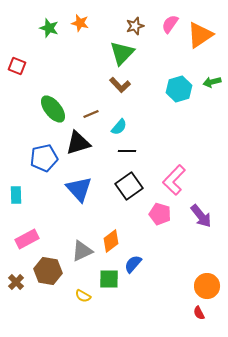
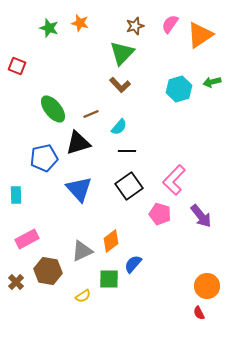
yellow semicircle: rotated 63 degrees counterclockwise
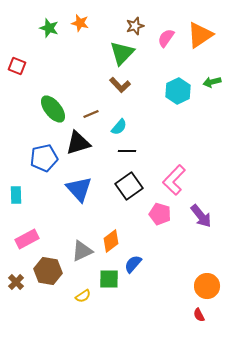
pink semicircle: moved 4 px left, 14 px down
cyan hexagon: moved 1 px left, 2 px down; rotated 10 degrees counterclockwise
red semicircle: moved 2 px down
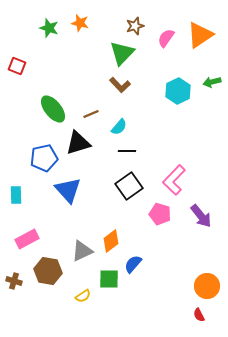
blue triangle: moved 11 px left, 1 px down
brown cross: moved 2 px left, 1 px up; rotated 28 degrees counterclockwise
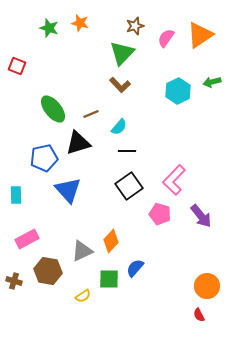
orange diamond: rotated 10 degrees counterclockwise
blue semicircle: moved 2 px right, 4 px down
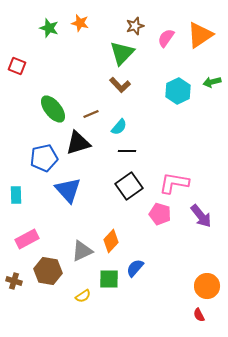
pink L-shape: moved 3 px down; rotated 56 degrees clockwise
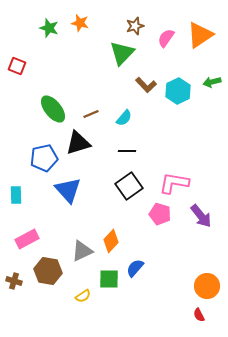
brown L-shape: moved 26 px right
cyan semicircle: moved 5 px right, 9 px up
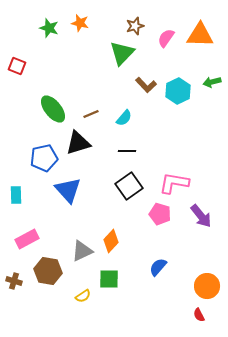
orange triangle: rotated 36 degrees clockwise
blue semicircle: moved 23 px right, 1 px up
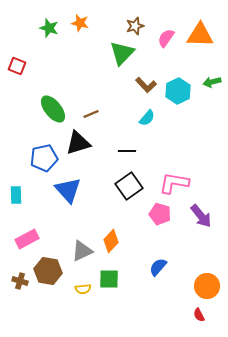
cyan semicircle: moved 23 px right
brown cross: moved 6 px right
yellow semicircle: moved 7 px up; rotated 28 degrees clockwise
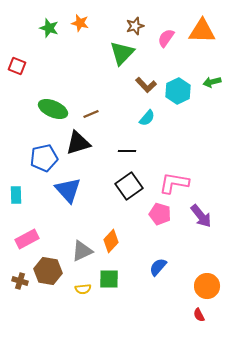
orange triangle: moved 2 px right, 4 px up
green ellipse: rotated 28 degrees counterclockwise
